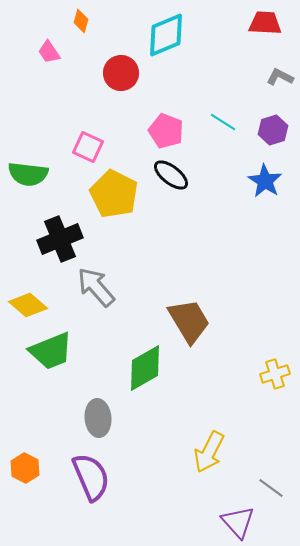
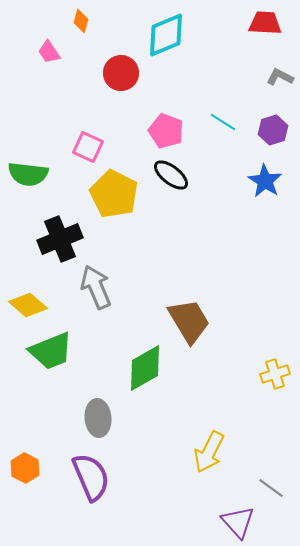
gray arrow: rotated 18 degrees clockwise
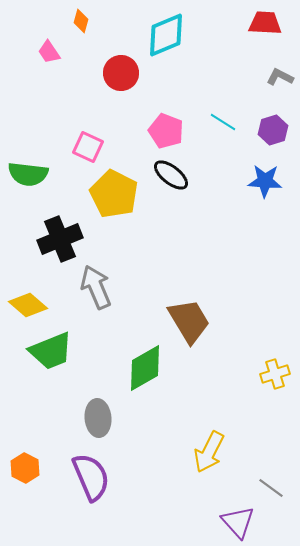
blue star: rotated 28 degrees counterclockwise
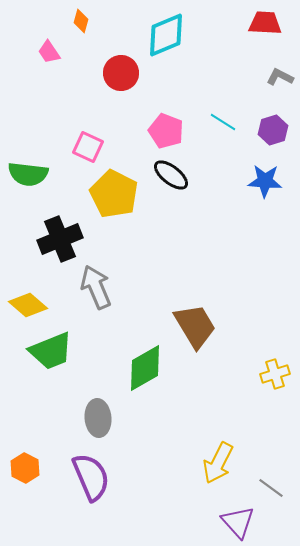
brown trapezoid: moved 6 px right, 5 px down
yellow arrow: moved 9 px right, 11 px down
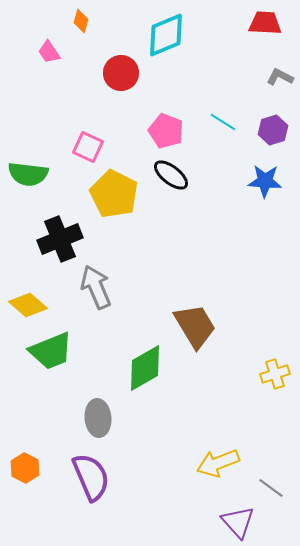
yellow arrow: rotated 42 degrees clockwise
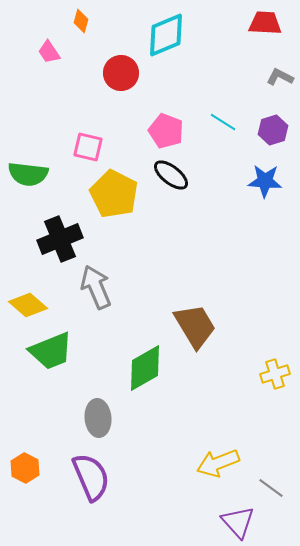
pink square: rotated 12 degrees counterclockwise
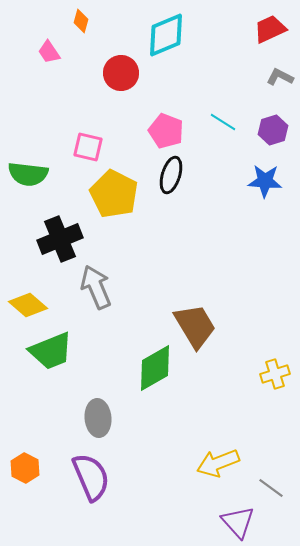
red trapezoid: moved 5 px right, 6 px down; rotated 28 degrees counterclockwise
black ellipse: rotated 69 degrees clockwise
green diamond: moved 10 px right
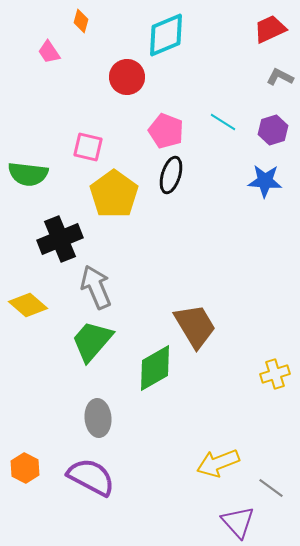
red circle: moved 6 px right, 4 px down
yellow pentagon: rotated 9 degrees clockwise
green trapezoid: moved 41 px right, 10 px up; rotated 153 degrees clockwise
purple semicircle: rotated 39 degrees counterclockwise
